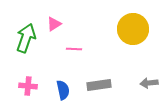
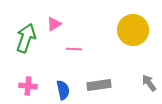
yellow circle: moved 1 px down
gray arrow: rotated 60 degrees clockwise
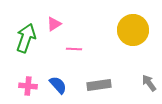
blue semicircle: moved 5 px left, 5 px up; rotated 30 degrees counterclockwise
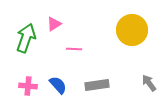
yellow circle: moved 1 px left
gray rectangle: moved 2 px left
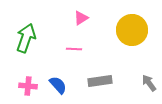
pink triangle: moved 27 px right, 6 px up
gray rectangle: moved 3 px right, 4 px up
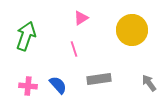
green arrow: moved 2 px up
pink line: rotated 70 degrees clockwise
gray rectangle: moved 1 px left, 2 px up
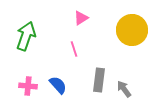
gray rectangle: moved 1 px down; rotated 75 degrees counterclockwise
gray arrow: moved 25 px left, 6 px down
